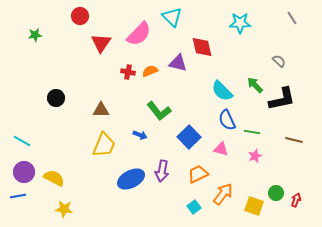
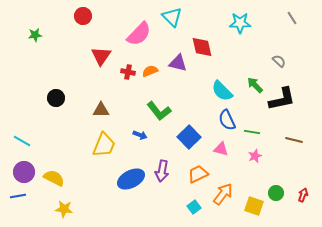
red circle: moved 3 px right
red triangle: moved 13 px down
red arrow: moved 7 px right, 5 px up
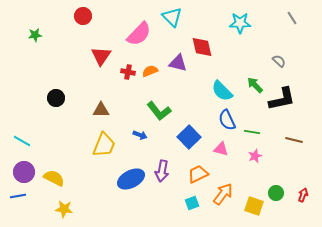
cyan square: moved 2 px left, 4 px up; rotated 16 degrees clockwise
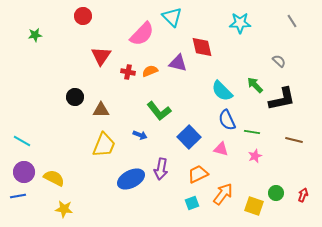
gray line: moved 3 px down
pink semicircle: moved 3 px right
black circle: moved 19 px right, 1 px up
purple arrow: moved 1 px left, 2 px up
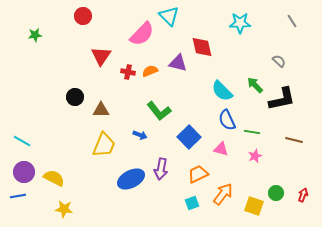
cyan triangle: moved 3 px left, 1 px up
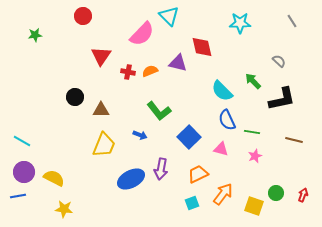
green arrow: moved 2 px left, 4 px up
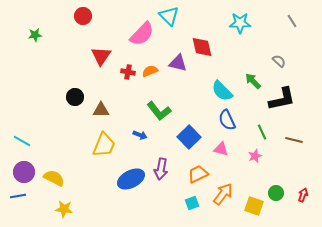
green line: moved 10 px right; rotated 56 degrees clockwise
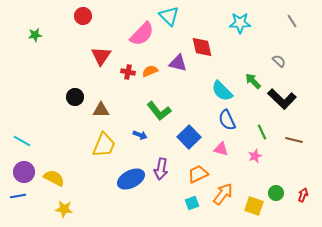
black L-shape: rotated 56 degrees clockwise
